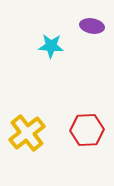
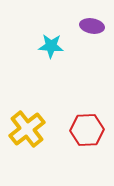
yellow cross: moved 4 px up
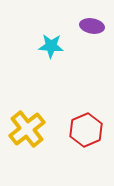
red hexagon: moved 1 px left; rotated 20 degrees counterclockwise
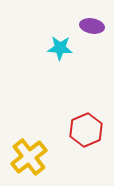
cyan star: moved 9 px right, 2 px down
yellow cross: moved 2 px right, 28 px down
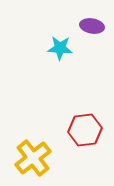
red hexagon: moved 1 px left; rotated 16 degrees clockwise
yellow cross: moved 4 px right, 1 px down
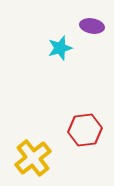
cyan star: rotated 20 degrees counterclockwise
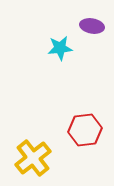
cyan star: rotated 10 degrees clockwise
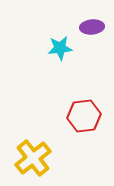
purple ellipse: moved 1 px down; rotated 15 degrees counterclockwise
red hexagon: moved 1 px left, 14 px up
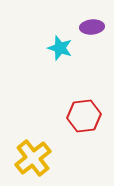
cyan star: rotated 25 degrees clockwise
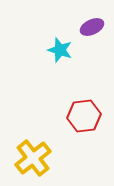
purple ellipse: rotated 20 degrees counterclockwise
cyan star: moved 2 px down
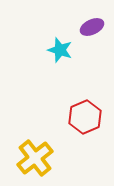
red hexagon: moved 1 px right, 1 px down; rotated 16 degrees counterclockwise
yellow cross: moved 2 px right
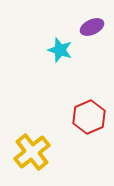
red hexagon: moved 4 px right
yellow cross: moved 3 px left, 6 px up
